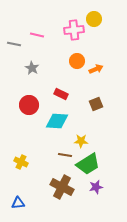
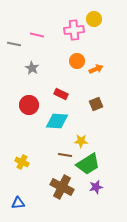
yellow cross: moved 1 px right
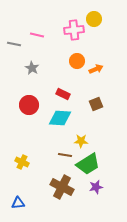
red rectangle: moved 2 px right
cyan diamond: moved 3 px right, 3 px up
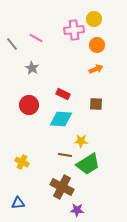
pink line: moved 1 px left, 3 px down; rotated 16 degrees clockwise
gray line: moved 2 px left; rotated 40 degrees clockwise
orange circle: moved 20 px right, 16 px up
brown square: rotated 24 degrees clockwise
cyan diamond: moved 1 px right, 1 px down
purple star: moved 19 px left, 23 px down; rotated 16 degrees clockwise
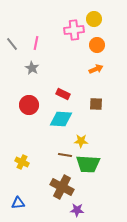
pink line: moved 5 px down; rotated 72 degrees clockwise
green trapezoid: rotated 35 degrees clockwise
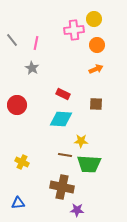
gray line: moved 4 px up
red circle: moved 12 px left
green trapezoid: moved 1 px right
brown cross: rotated 15 degrees counterclockwise
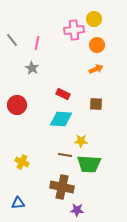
pink line: moved 1 px right
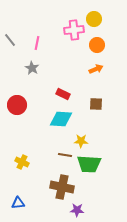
gray line: moved 2 px left
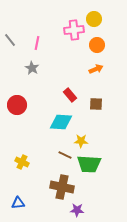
red rectangle: moved 7 px right, 1 px down; rotated 24 degrees clockwise
cyan diamond: moved 3 px down
brown line: rotated 16 degrees clockwise
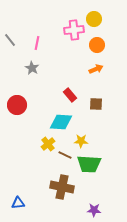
yellow cross: moved 26 px right, 18 px up; rotated 24 degrees clockwise
purple star: moved 17 px right
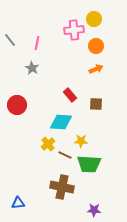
orange circle: moved 1 px left, 1 px down
